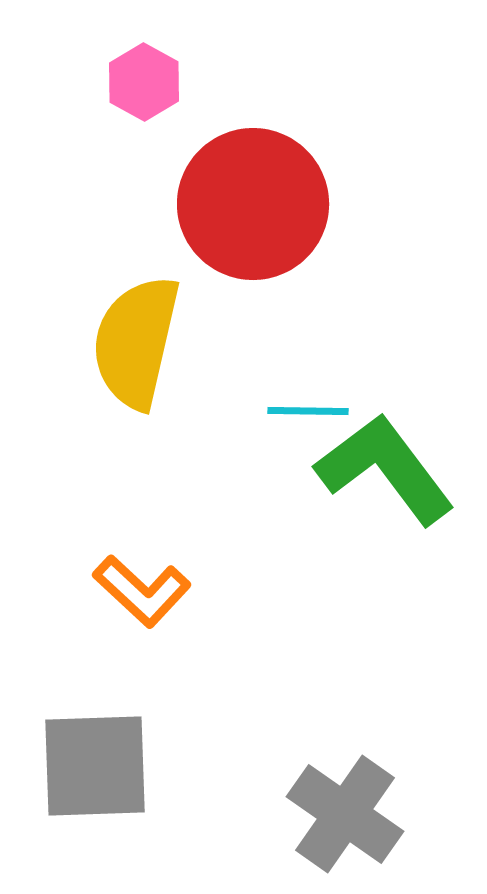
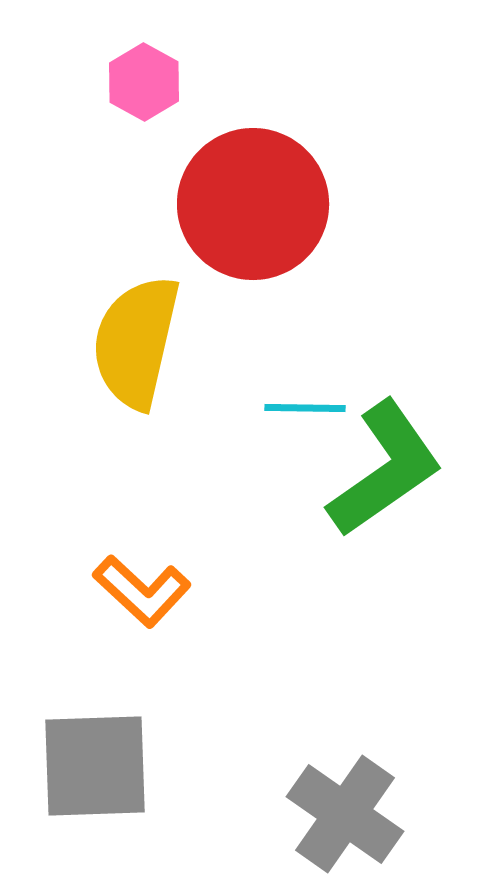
cyan line: moved 3 px left, 3 px up
green L-shape: rotated 92 degrees clockwise
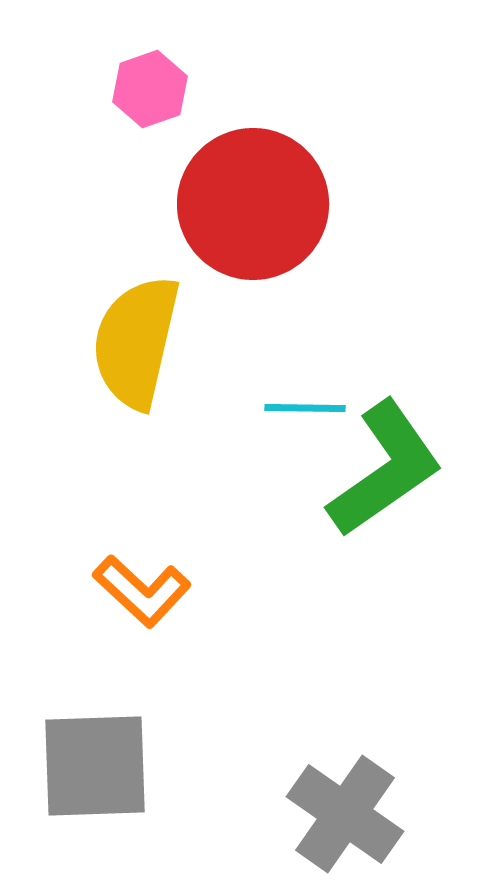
pink hexagon: moved 6 px right, 7 px down; rotated 12 degrees clockwise
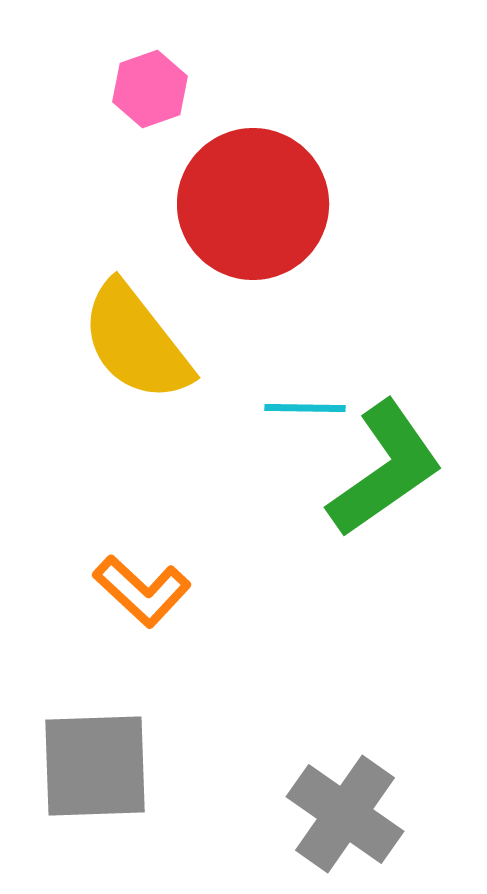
yellow semicircle: rotated 51 degrees counterclockwise
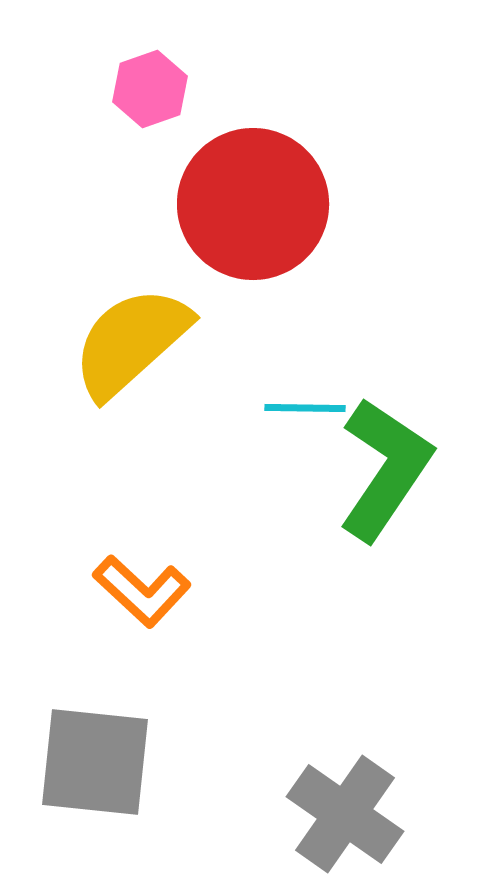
yellow semicircle: moved 5 px left; rotated 86 degrees clockwise
green L-shape: rotated 21 degrees counterclockwise
gray square: moved 4 px up; rotated 8 degrees clockwise
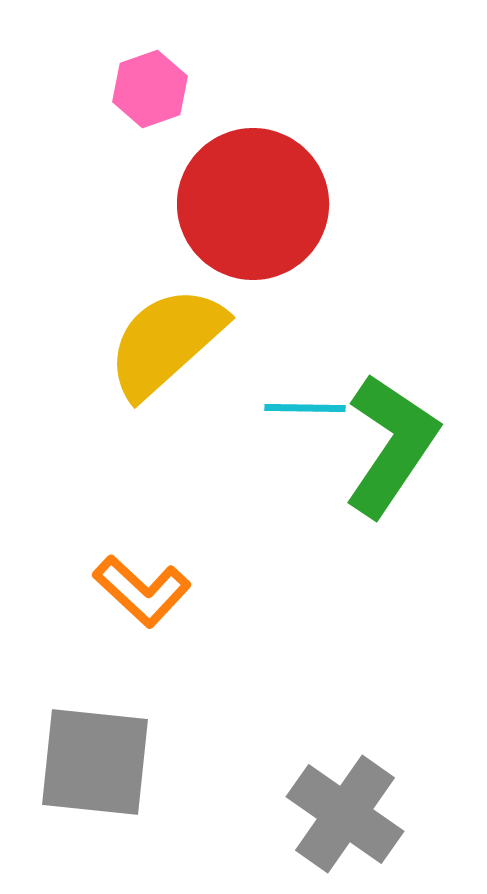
yellow semicircle: moved 35 px right
green L-shape: moved 6 px right, 24 px up
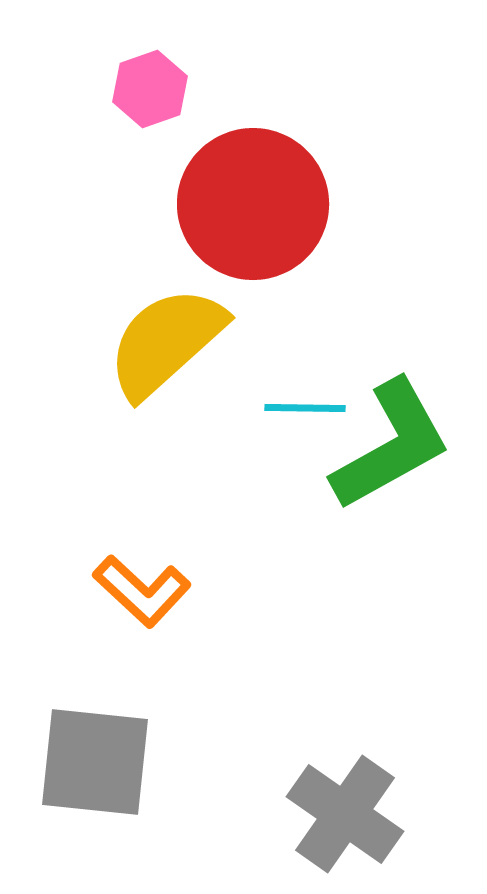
green L-shape: rotated 27 degrees clockwise
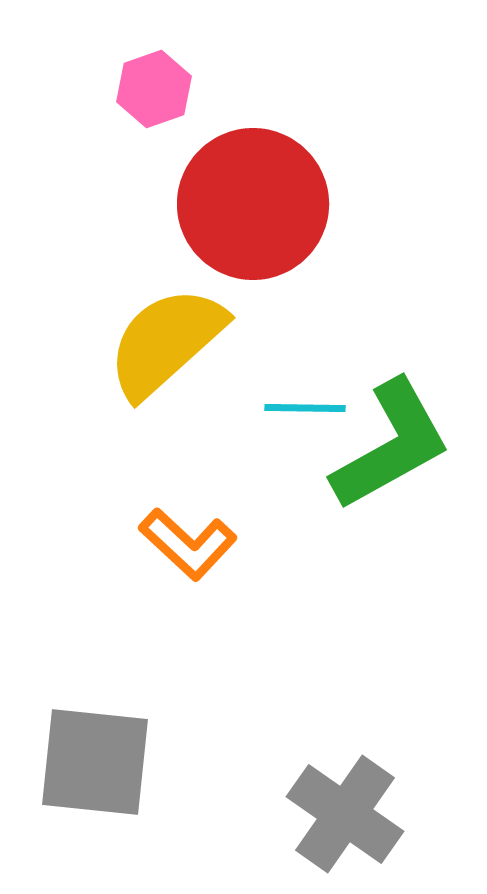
pink hexagon: moved 4 px right
orange L-shape: moved 46 px right, 47 px up
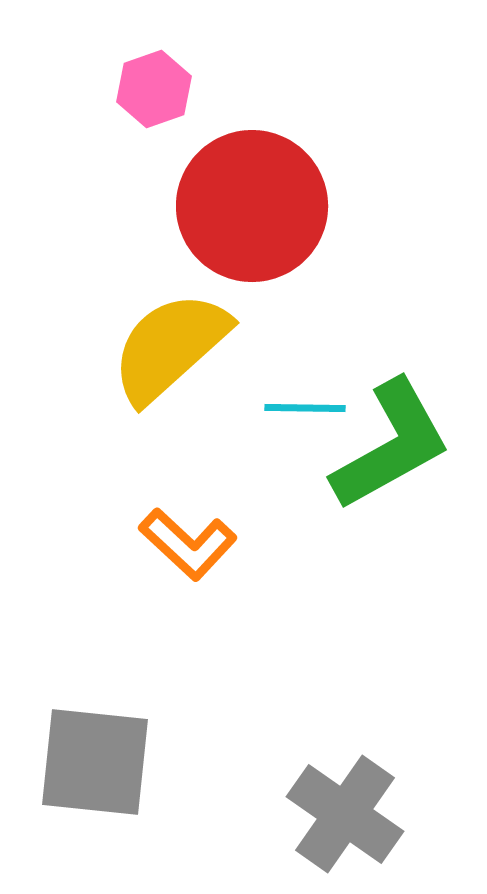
red circle: moved 1 px left, 2 px down
yellow semicircle: moved 4 px right, 5 px down
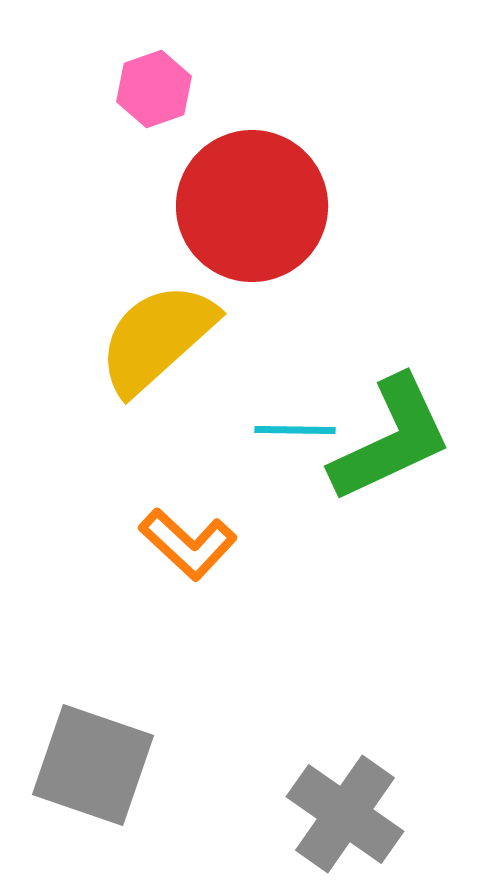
yellow semicircle: moved 13 px left, 9 px up
cyan line: moved 10 px left, 22 px down
green L-shape: moved 6 px up; rotated 4 degrees clockwise
gray square: moved 2 px left, 3 px down; rotated 13 degrees clockwise
